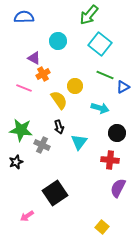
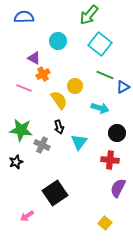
yellow square: moved 3 px right, 4 px up
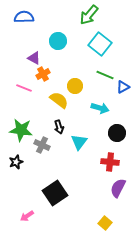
yellow semicircle: rotated 18 degrees counterclockwise
red cross: moved 2 px down
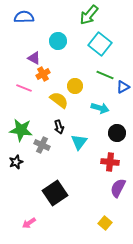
pink arrow: moved 2 px right, 7 px down
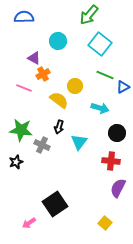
black arrow: rotated 32 degrees clockwise
red cross: moved 1 px right, 1 px up
black square: moved 11 px down
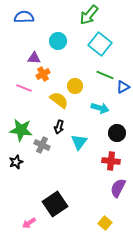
purple triangle: rotated 24 degrees counterclockwise
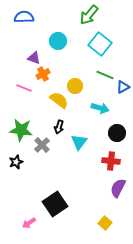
purple triangle: rotated 16 degrees clockwise
gray cross: rotated 21 degrees clockwise
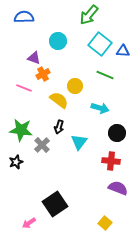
blue triangle: moved 36 px up; rotated 32 degrees clockwise
purple semicircle: rotated 84 degrees clockwise
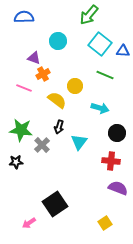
yellow semicircle: moved 2 px left
black star: rotated 16 degrees clockwise
yellow square: rotated 16 degrees clockwise
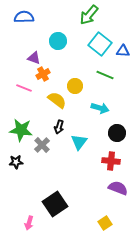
pink arrow: rotated 40 degrees counterclockwise
